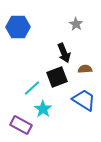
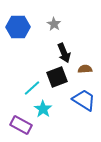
gray star: moved 22 px left
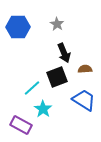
gray star: moved 3 px right
